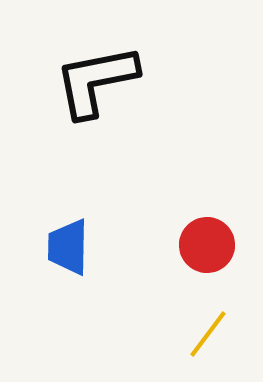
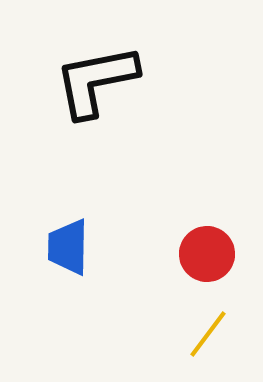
red circle: moved 9 px down
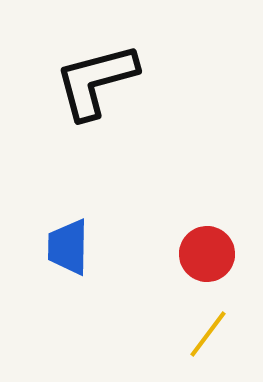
black L-shape: rotated 4 degrees counterclockwise
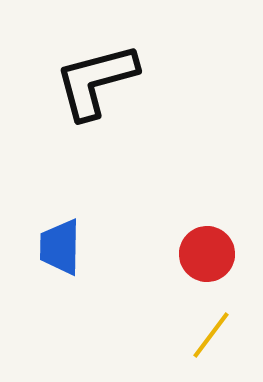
blue trapezoid: moved 8 px left
yellow line: moved 3 px right, 1 px down
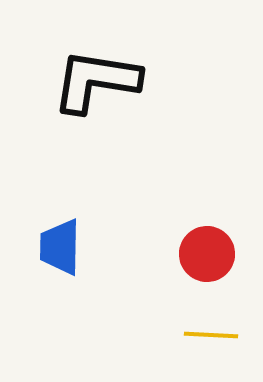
black L-shape: rotated 24 degrees clockwise
yellow line: rotated 56 degrees clockwise
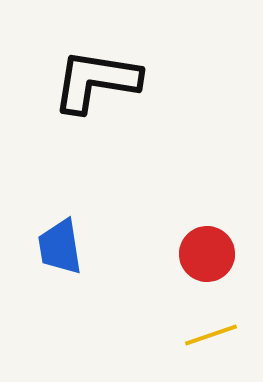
blue trapezoid: rotated 10 degrees counterclockwise
yellow line: rotated 22 degrees counterclockwise
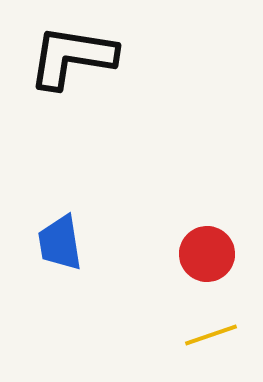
black L-shape: moved 24 px left, 24 px up
blue trapezoid: moved 4 px up
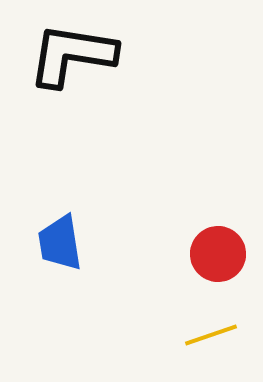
black L-shape: moved 2 px up
red circle: moved 11 px right
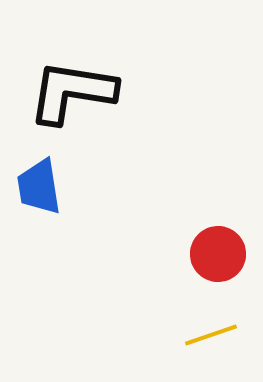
black L-shape: moved 37 px down
blue trapezoid: moved 21 px left, 56 px up
